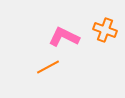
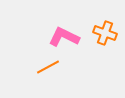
orange cross: moved 3 px down
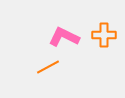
orange cross: moved 1 px left, 2 px down; rotated 20 degrees counterclockwise
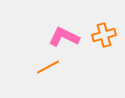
orange cross: rotated 15 degrees counterclockwise
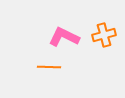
orange line: moved 1 px right; rotated 30 degrees clockwise
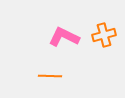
orange line: moved 1 px right, 9 px down
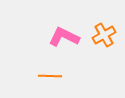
orange cross: rotated 15 degrees counterclockwise
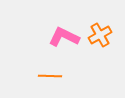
orange cross: moved 4 px left
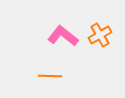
pink L-shape: moved 1 px left, 1 px up; rotated 12 degrees clockwise
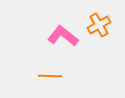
orange cross: moved 1 px left, 10 px up
